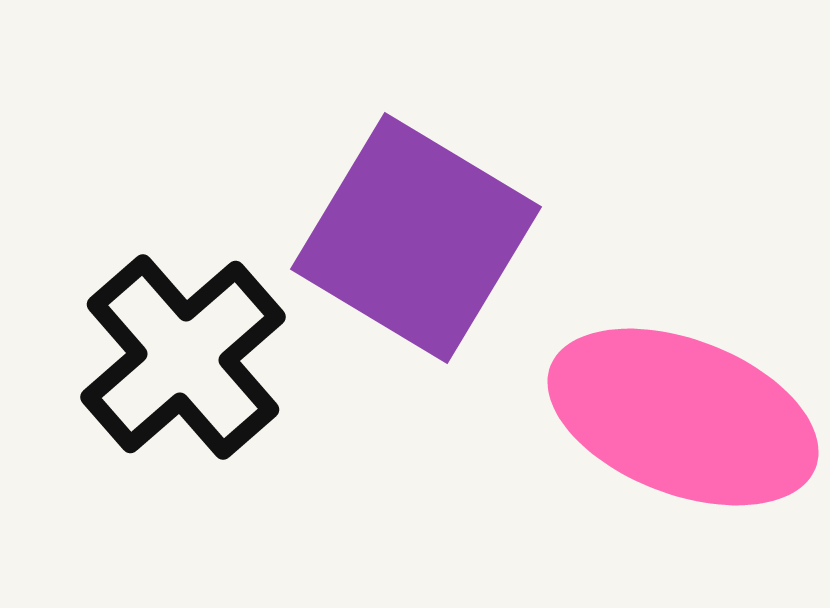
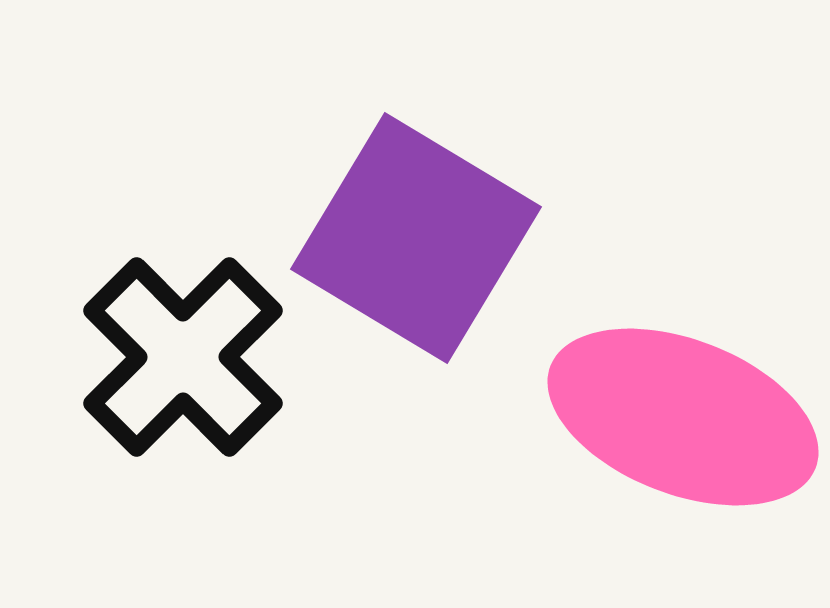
black cross: rotated 4 degrees counterclockwise
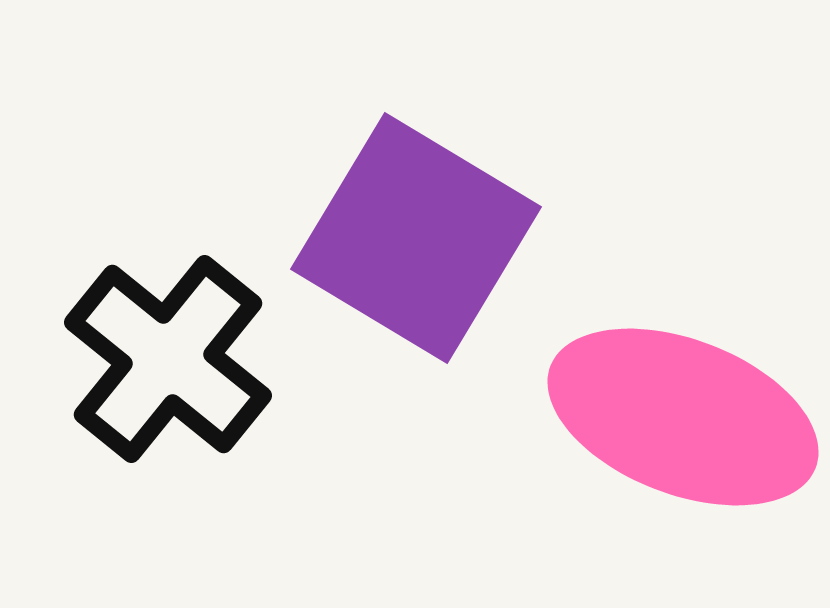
black cross: moved 15 px left, 2 px down; rotated 6 degrees counterclockwise
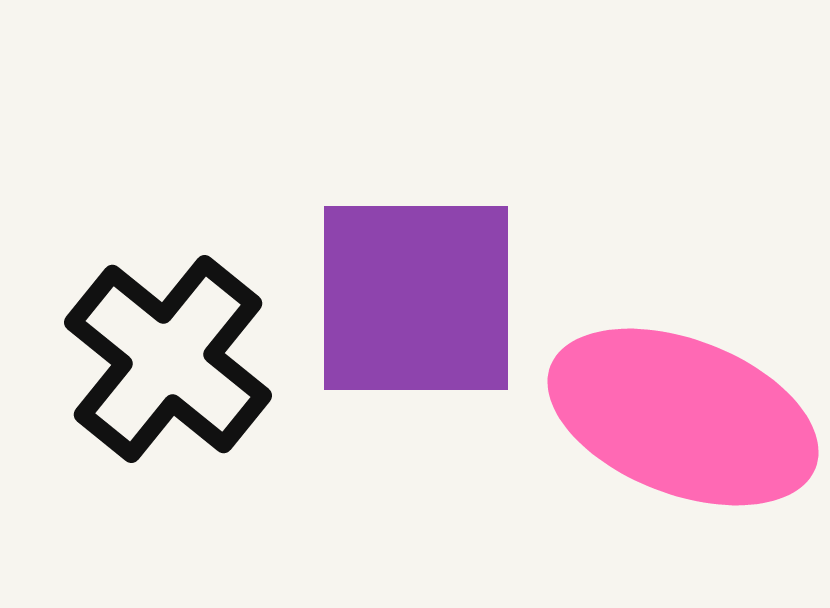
purple square: moved 60 px down; rotated 31 degrees counterclockwise
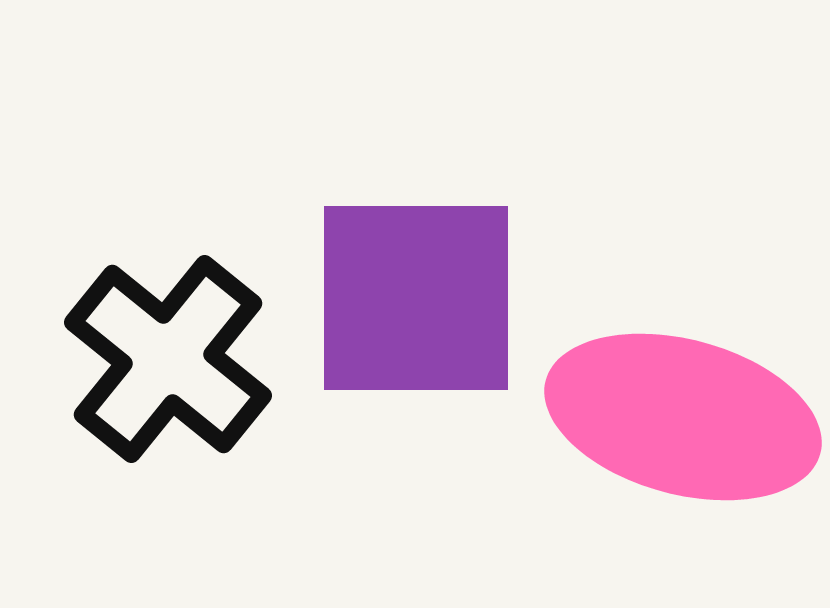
pink ellipse: rotated 6 degrees counterclockwise
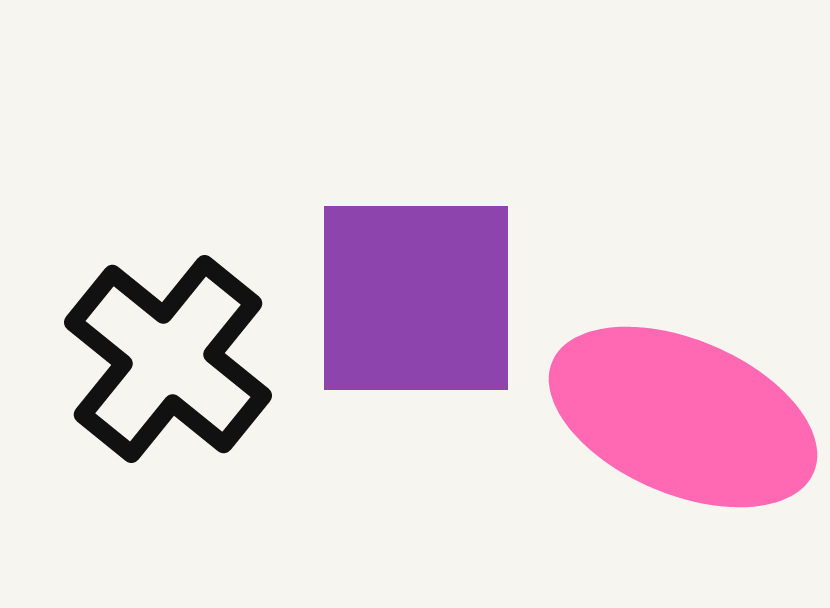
pink ellipse: rotated 8 degrees clockwise
